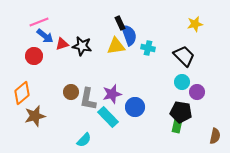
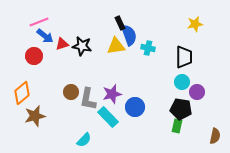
black trapezoid: moved 1 px down; rotated 45 degrees clockwise
black pentagon: moved 3 px up
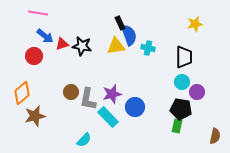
pink line: moved 1 px left, 9 px up; rotated 30 degrees clockwise
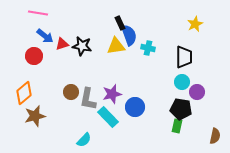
yellow star: rotated 14 degrees counterclockwise
orange diamond: moved 2 px right
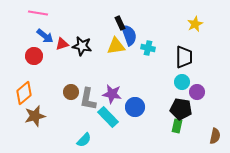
purple star: rotated 24 degrees clockwise
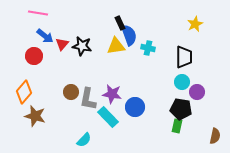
red triangle: rotated 32 degrees counterclockwise
orange diamond: moved 1 px up; rotated 10 degrees counterclockwise
brown star: rotated 30 degrees clockwise
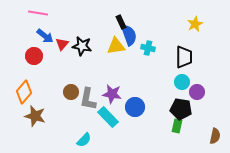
black rectangle: moved 1 px right, 1 px up
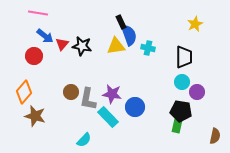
black pentagon: moved 2 px down
